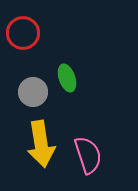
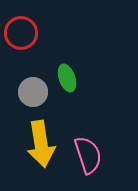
red circle: moved 2 px left
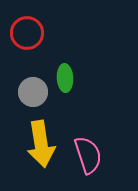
red circle: moved 6 px right
green ellipse: moved 2 px left; rotated 16 degrees clockwise
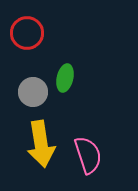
green ellipse: rotated 16 degrees clockwise
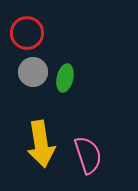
gray circle: moved 20 px up
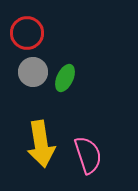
green ellipse: rotated 12 degrees clockwise
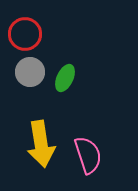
red circle: moved 2 px left, 1 px down
gray circle: moved 3 px left
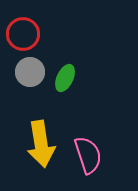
red circle: moved 2 px left
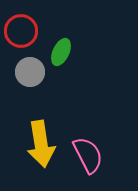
red circle: moved 2 px left, 3 px up
green ellipse: moved 4 px left, 26 px up
pink semicircle: rotated 9 degrees counterclockwise
